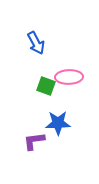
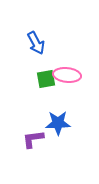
pink ellipse: moved 2 px left, 2 px up; rotated 8 degrees clockwise
green square: moved 7 px up; rotated 30 degrees counterclockwise
purple L-shape: moved 1 px left, 2 px up
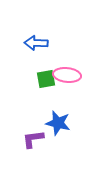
blue arrow: rotated 120 degrees clockwise
blue star: rotated 15 degrees clockwise
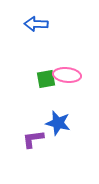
blue arrow: moved 19 px up
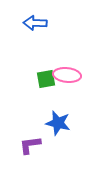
blue arrow: moved 1 px left, 1 px up
purple L-shape: moved 3 px left, 6 px down
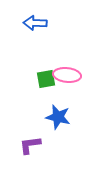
blue star: moved 6 px up
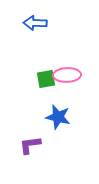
pink ellipse: rotated 8 degrees counterclockwise
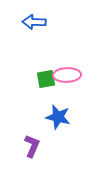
blue arrow: moved 1 px left, 1 px up
purple L-shape: moved 2 px right, 1 px down; rotated 120 degrees clockwise
